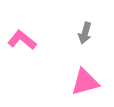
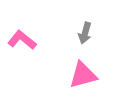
pink triangle: moved 2 px left, 7 px up
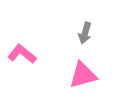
pink L-shape: moved 14 px down
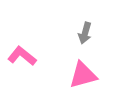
pink L-shape: moved 2 px down
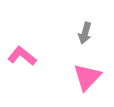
pink triangle: moved 4 px right, 2 px down; rotated 32 degrees counterclockwise
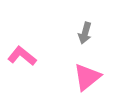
pink triangle: rotated 8 degrees clockwise
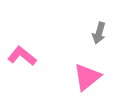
gray arrow: moved 14 px right
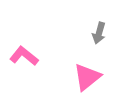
pink L-shape: moved 2 px right
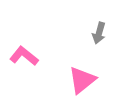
pink triangle: moved 5 px left, 3 px down
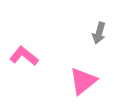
pink triangle: moved 1 px right, 1 px down
